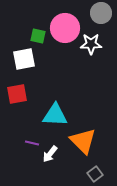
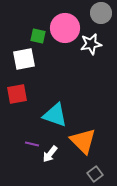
white star: rotated 10 degrees counterclockwise
cyan triangle: rotated 16 degrees clockwise
purple line: moved 1 px down
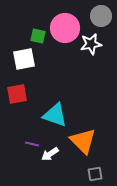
gray circle: moved 3 px down
white arrow: rotated 18 degrees clockwise
gray square: rotated 28 degrees clockwise
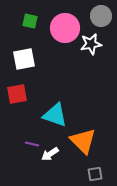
green square: moved 8 px left, 15 px up
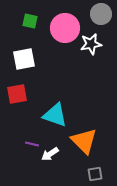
gray circle: moved 2 px up
orange triangle: moved 1 px right
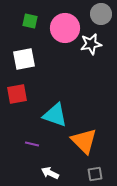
white arrow: moved 19 px down; rotated 60 degrees clockwise
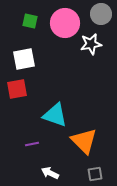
pink circle: moved 5 px up
red square: moved 5 px up
purple line: rotated 24 degrees counterclockwise
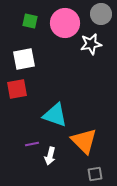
white arrow: moved 17 px up; rotated 102 degrees counterclockwise
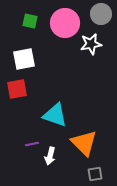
orange triangle: moved 2 px down
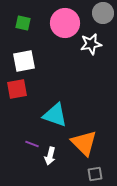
gray circle: moved 2 px right, 1 px up
green square: moved 7 px left, 2 px down
white square: moved 2 px down
purple line: rotated 32 degrees clockwise
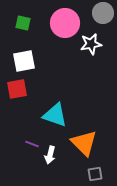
white arrow: moved 1 px up
